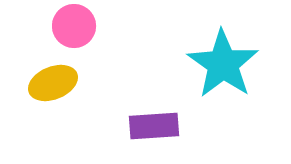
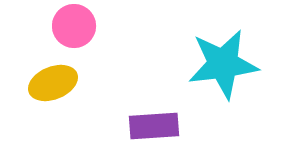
cyan star: rotated 30 degrees clockwise
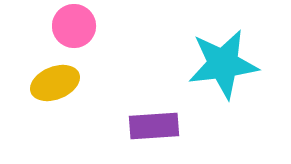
yellow ellipse: moved 2 px right
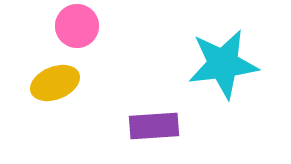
pink circle: moved 3 px right
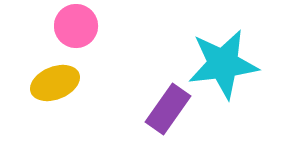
pink circle: moved 1 px left
purple rectangle: moved 14 px right, 17 px up; rotated 51 degrees counterclockwise
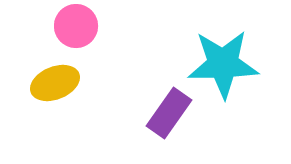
cyan star: rotated 6 degrees clockwise
purple rectangle: moved 1 px right, 4 px down
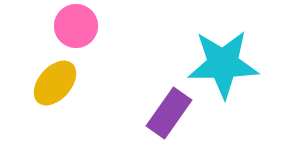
yellow ellipse: rotated 27 degrees counterclockwise
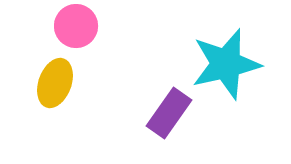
cyan star: moved 3 px right; rotated 12 degrees counterclockwise
yellow ellipse: rotated 21 degrees counterclockwise
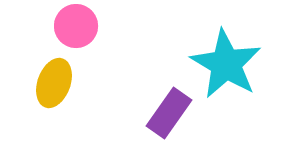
cyan star: rotated 28 degrees counterclockwise
yellow ellipse: moved 1 px left
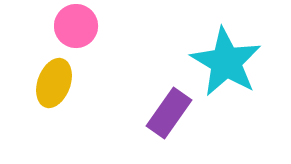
cyan star: moved 2 px up
